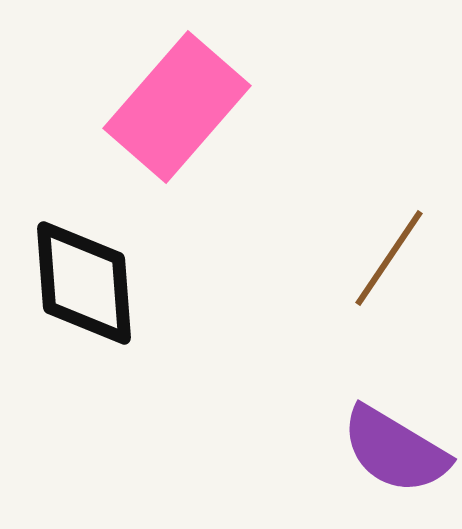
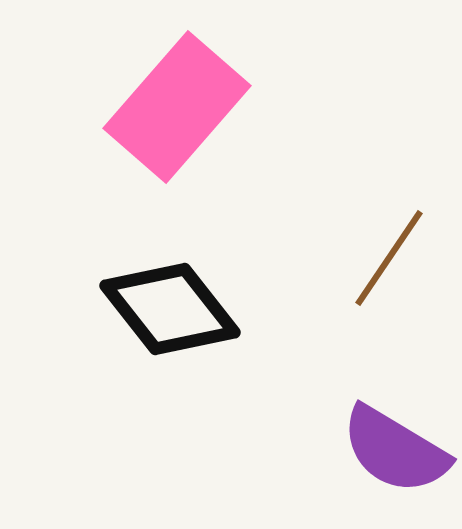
black diamond: moved 86 px right, 26 px down; rotated 34 degrees counterclockwise
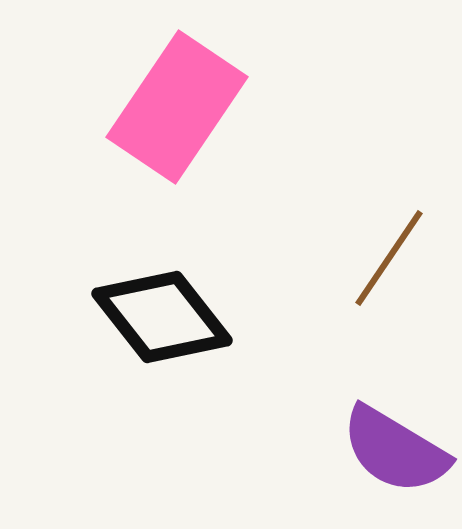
pink rectangle: rotated 7 degrees counterclockwise
black diamond: moved 8 px left, 8 px down
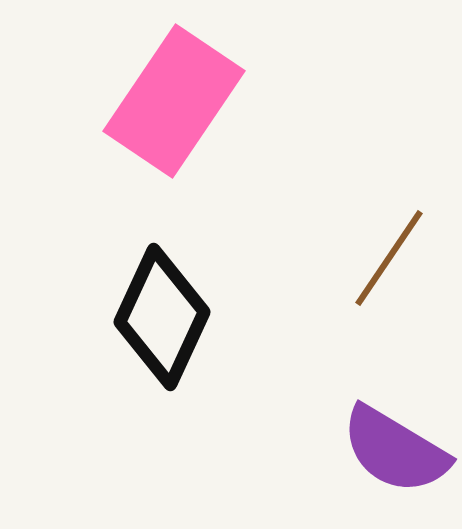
pink rectangle: moved 3 px left, 6 px up
black diamond: rotated 63 degrees clockwise
